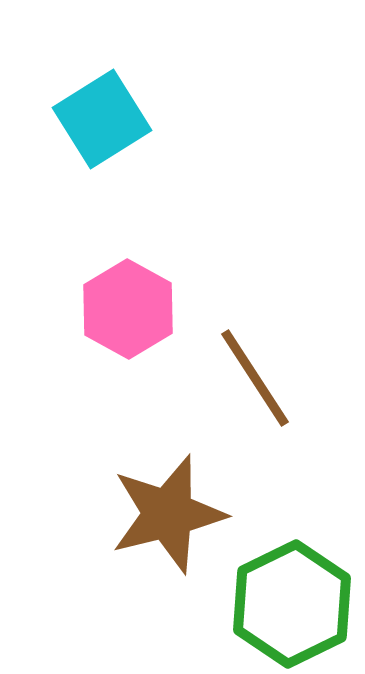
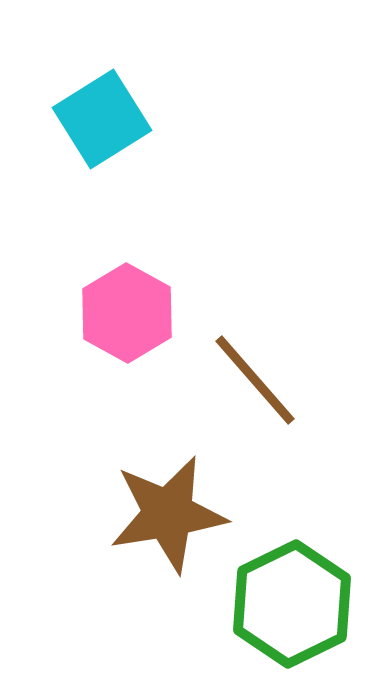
pink hexagon: moved 1 px left, 4 px down
brown line: moved 2 px down; rotated 8 degrees counterclockwise
brown star: rotated 5 degrees clockwise
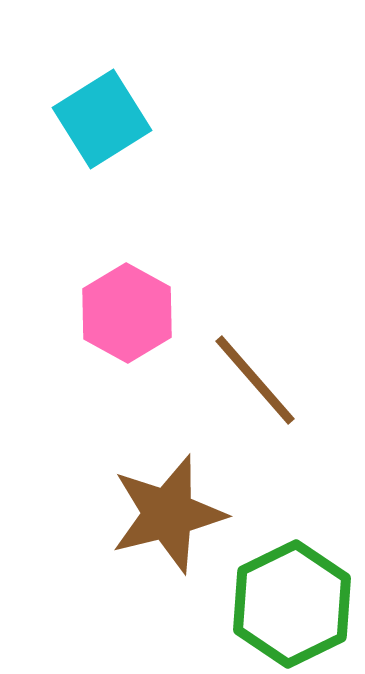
brown star: rotated 5 degrees counterclockwise
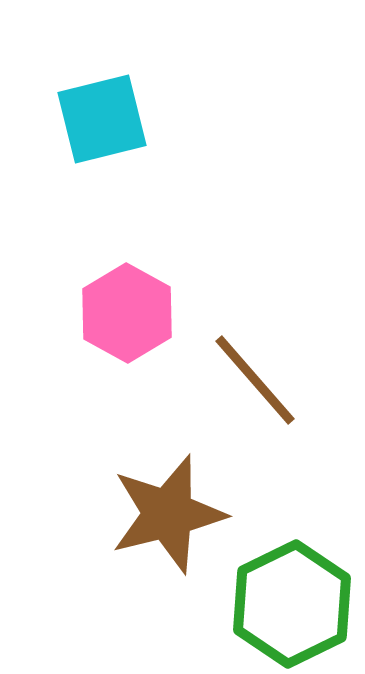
cyan square: rotated 18 degrees clockwise
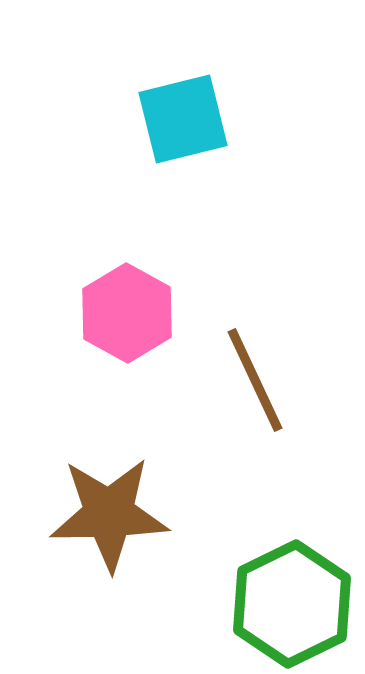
cyan square: moved 81 px right
brown line: rotated 16 degrees clockwise
brown star: moved 59 px left; rotated 13 degrees clockwise
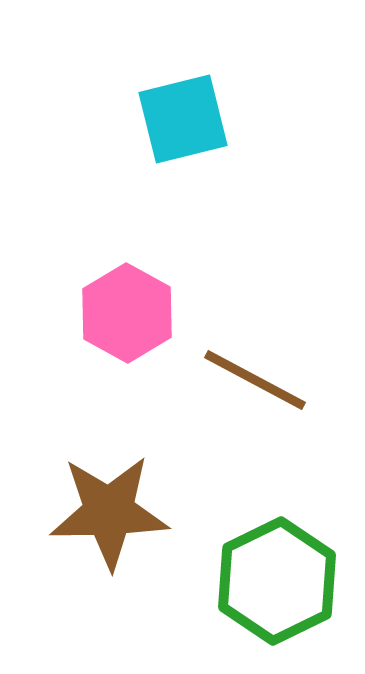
brown line: rotated 37 degrees counterclockwise
brown star: moved 2 px up
green hexagon: moved 15 px left, 23 px up
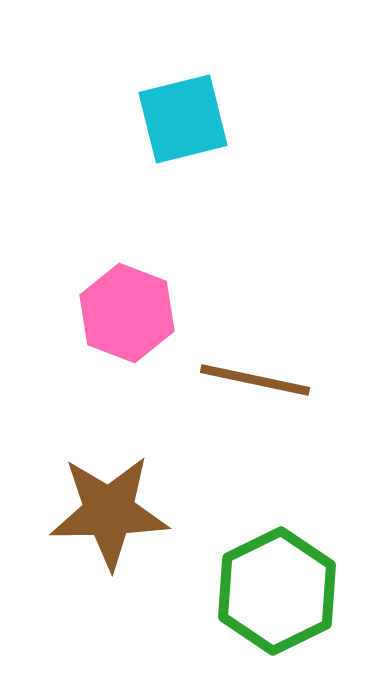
pink hexagon: rotated 8 degrees counterclockwise
brown line: rotated 16 degrees counterclockwise
green hexagon: moved 10 px down
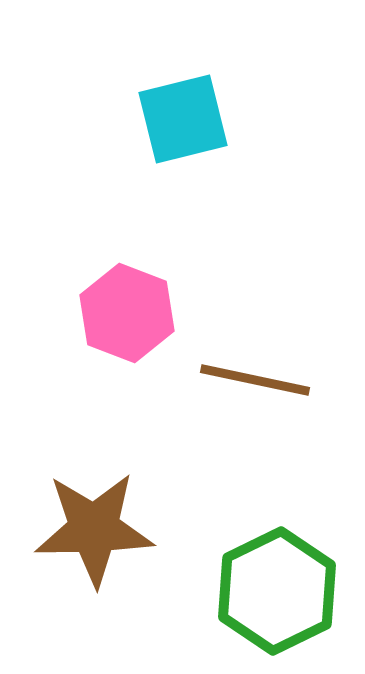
brown star: moved 15 px left, 17 px down
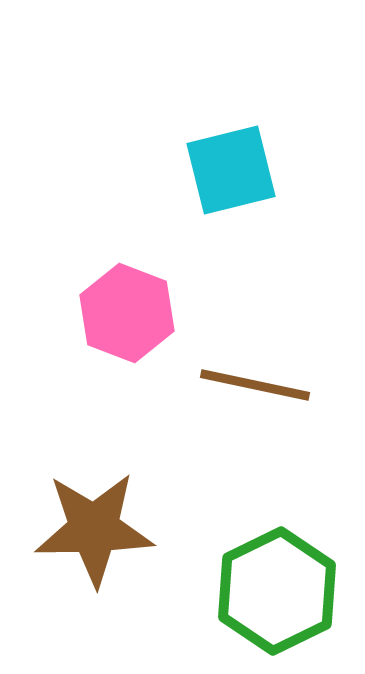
cyan square: moved 48 px right, 51 px down
brown line: moved 5 px down
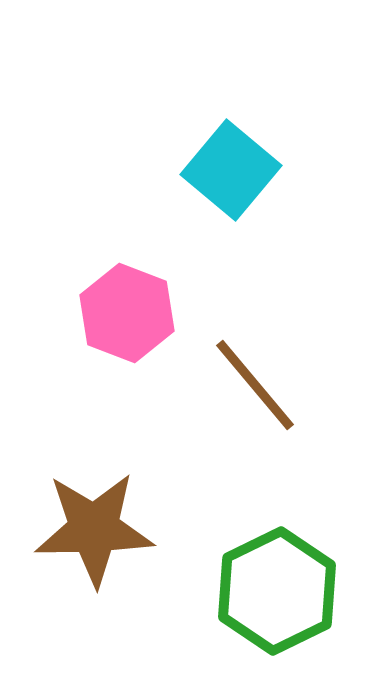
cyan square: rotated 36 degrees counterclockwise
brown line: rotated 38 degrees clockwise
